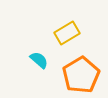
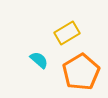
orange pentagon: moved 3 px up
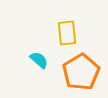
yellow rectangle: rotated 65 degrees counterclockwise
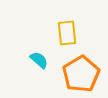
orange pentagon: moved 2 px down
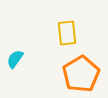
cyan semicircle: moved 24 px left, 1 px up; rotated 96 degrees counterclockwise
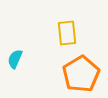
cyan semicircle: rotated 12 degrees counterclockwise
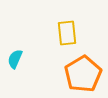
orange pentagon: moved 2 px right
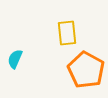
orange pentagon: moved 3 px right, 4 px up; rotated 12 degrees counterclockwise
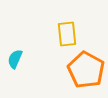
yellow rectangle: moved 1 px down
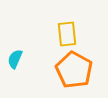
orange pentagon: moved 12 px left
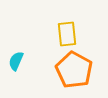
cyan semicircle: moved 1 px right, 2 px down
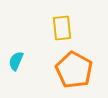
yellow rectangle: moved 5 px left, 6 px up
